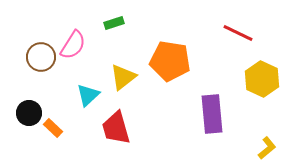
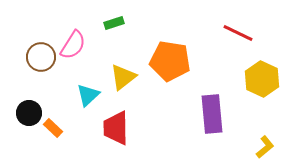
red trapezoid: rotated 15 degrees clockwise
yellow L-shape: moved 2 px left, 1 px up
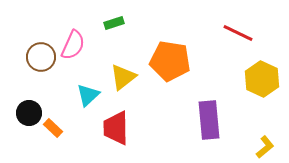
pink semicircle: rotated 8 degrees counterclockwise
purple rectangle: moved 3 px left, 6 px down
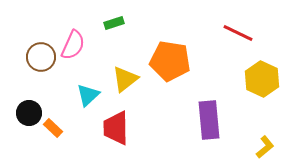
yellow triangle: moved 2 px right, 2 px down
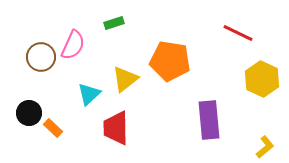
cyan triangle: moved 1 px right, 1 px up
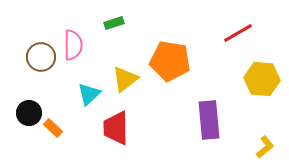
red line: rotated 56 degrees counterclockwise
pink semicircle: rotated 24 degrees counterclockwise
yellow hexagon: rotated 20 degrees counterclockwise
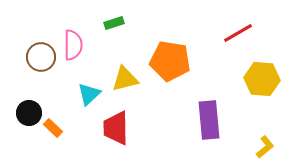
yellow triangle: rotated 24 degrees clockwise
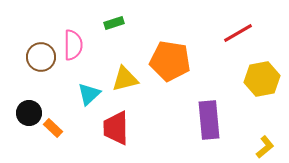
yellow hexagon: rotated 16 degrees counterclockwise
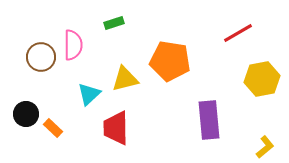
black circle: moved 3 px left, 1 px down
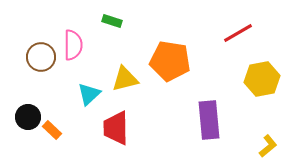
green rectangle: moved 2 px left, 2 px up; rotated 36 degrees clockwise
black circle: moved 2 px right, 3 px down
orange rectangle: moved 1 px left, 2 px down
yellow L-shape: moved 3 px right, 1 px up
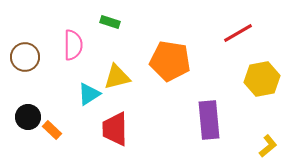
green rectangle: moved 2 px left, 1 px down
brown circle: moved 16 px left
yellow triangle: moved 8 px left, 2 px up
cyan triangle: rotated 10 degrees clockwise
red trapezoid: moved 1 px left, 1 px down
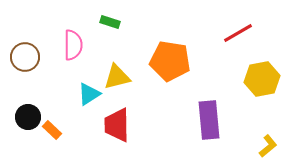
red trapezoid: moved 2 px right, 4 px up
